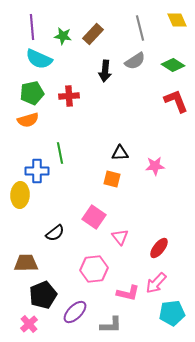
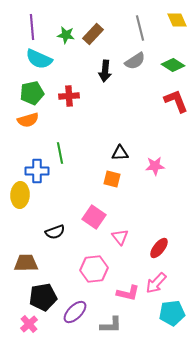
green star: moved 3 px right, 1 px up
black semicircle: moved 1 px up; rotated 18 degrees clockwise
black pentagon: moved 2 px down; rotated 12 degrees clockwise
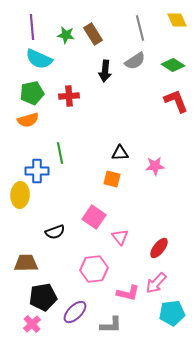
brown rectangle: rotated 75 degrees counterclockwise
pink cross: moved 3 px right
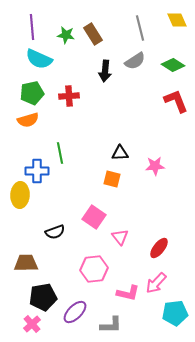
cyan pentagon: moved 3 px right
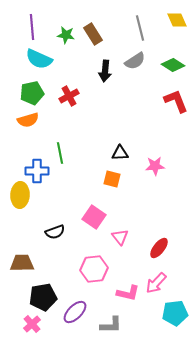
red cross: rotated 24 degrees counterclockwise
brown trapezoid: moved 4 px left
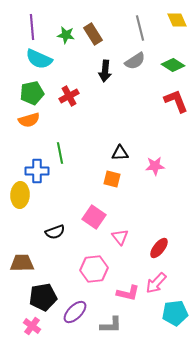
orange semicircle: moved 1 px right
pink cross: moved 2 px down; rotated 12 degrees counterclockwise
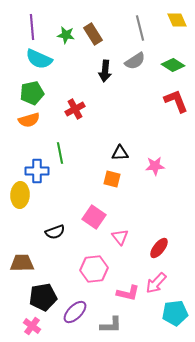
red cross: moved 6 px right, 13 px down
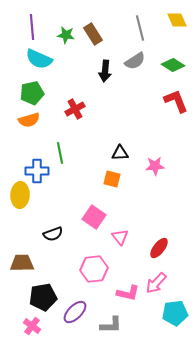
black semicircle: moved 2 px left, 2 px down
